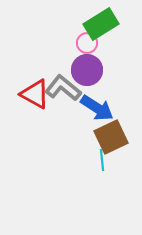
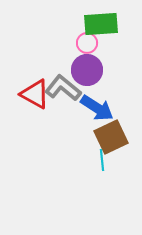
green rectangle: rotated 28 degrees clockwise
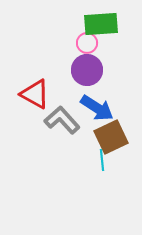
gray L-shape: moved 1 px left, 32 px down; rotated 9 degrees clockwise
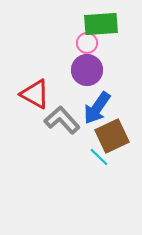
blue arrow: rotated 92 degrees clockwise
brown square: moved 1 px right, 1 px up
cyan line: moved 3 px left, 3 px up; rotated 40 degrees counterclockwise
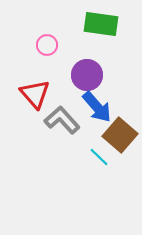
green rectangle: rotated 12 degrees clockwise
pink circle: moved 40 px left, 2 px down
purple circle: moved 5 px down
red triangle: rotated 20 degrees clockwise
blue arrow: moved 1 px up; rotated 76 degrees counterclockwise
brown square: moved 8 px right, 1 px up; rotated 24 degrees counterclockwise
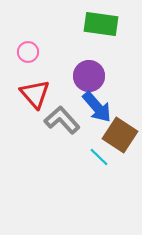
pink circle: moved 19 px left, 7 px down
purple circle: moved 2 px right, 1 px down
brown square: rotated 8 degrees counterclockwise
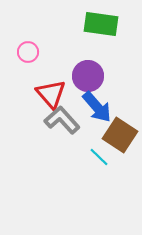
purple circle: moved 1 px left
red triangle: moved 16 px right
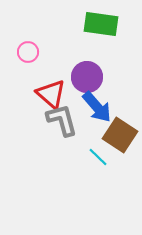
purple circle: moved 1 px left, 1 px down
red triangle: rotated 8 degrees counterclockwise
gray L-shape: rotated 27 degrees clockwise
cyan line: moved 1 px left
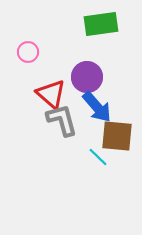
green rectangle: rotated 16 degrees counterclockwise
brown square: moved 3 px left, 1 px down; rotated 28 degrees counterclockwise
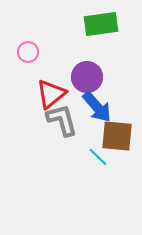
red triangle: rotated 40 degrees clockwise
